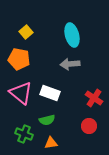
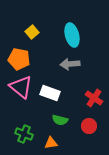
yellow square: moved 6 px right
pink triangle: moved 6 px up
green semicircle: moved 13 px right; rotated 28 degrees clockwise
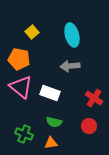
gray arrow: moved 2 px down
green semicircle: moved 6 px left, 2 px down
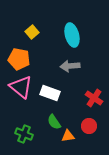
green semicircle: rotated 42 degrees clockwise
orange triangle: moved 17 px right, 7 px up
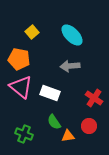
cyan ellipse: rotated 30 degrees counterclockwise
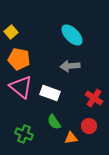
yellow square: moved 21 px left
orange triangle: moved 3 px right, 2 px down
